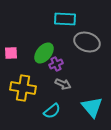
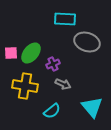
green ellipse: moved 13 px left
purple cross: moved 3 px left
yellow cross: moved 2 px right, 2 px up
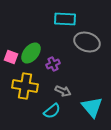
pink square: moved 4 px down; rotated 24 degrees clockwise
gray arrow: moved 7 px down
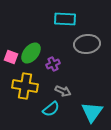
gray ellipse: moved 2 px down; rotated 25 degrees counterclockwise
cyan triangle: moved 5 px down; rotated 15 degrees clockwise
cyan semicircle: moved 1 px left, 2 px up
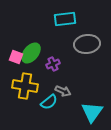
cyan rectangle: rotated 10 degrees counterclockwise
pink square: moved 5 px right
cyan semicircle: moved 2 px left, 7 px up
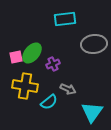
gray ellipse: moved 7 px right
green ellipse: moved 1 px right
pink square: rotated 32 degrees counterclockwise
gray arrow: moved 5 px right, 2 px up
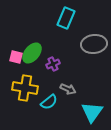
cyan rectangle: moved 1 px right, 1 px up; rotated 60 degrees counterclockwise
pink square: rotated 24 degrees clockwise
yellow cross: moved 2 px down
